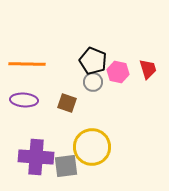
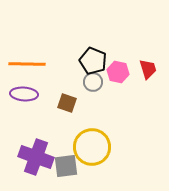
purple ellipse: moved 6 px up
purple cross: rotated 16 degrees clockwise
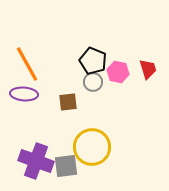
orange line: rotated 60 degrees clockwise
brown square: moved 1 px right, 1 px up; rotated 24 degrees counterclockwise
purple cross: moved 4 px down
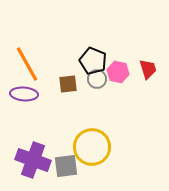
gray circle: moved 4 px right, 3 px up
brown square: moved 18 px up
purple cross: moved 3 px left, 1 px up
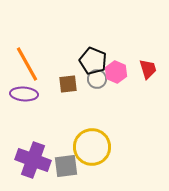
pink hexagon: moved 2 px left; rotated 10 degrees clockwise
